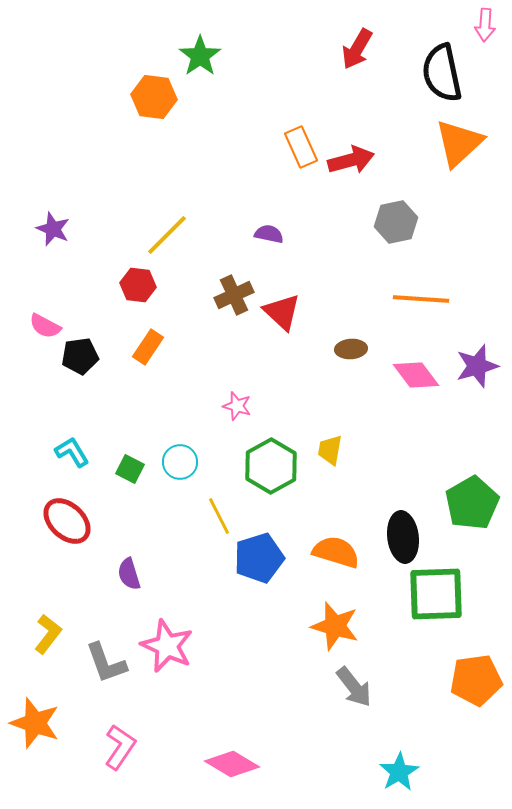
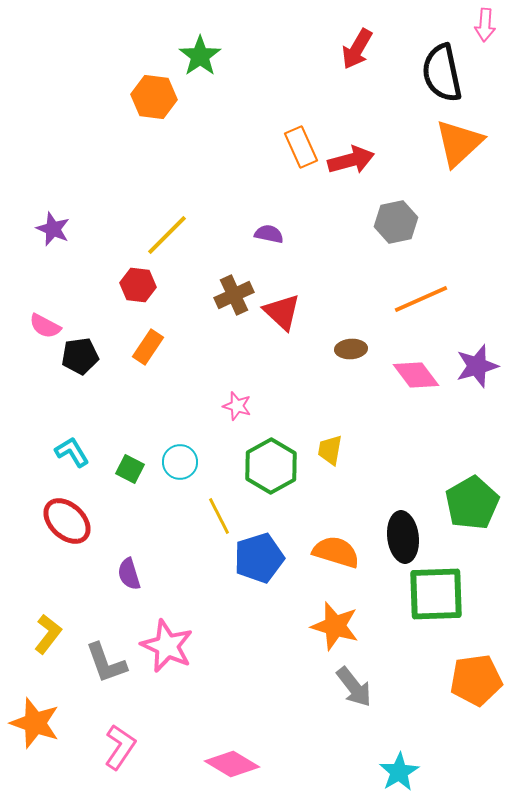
orange line at (421, 299): rotated 28 degrees counterclockwise
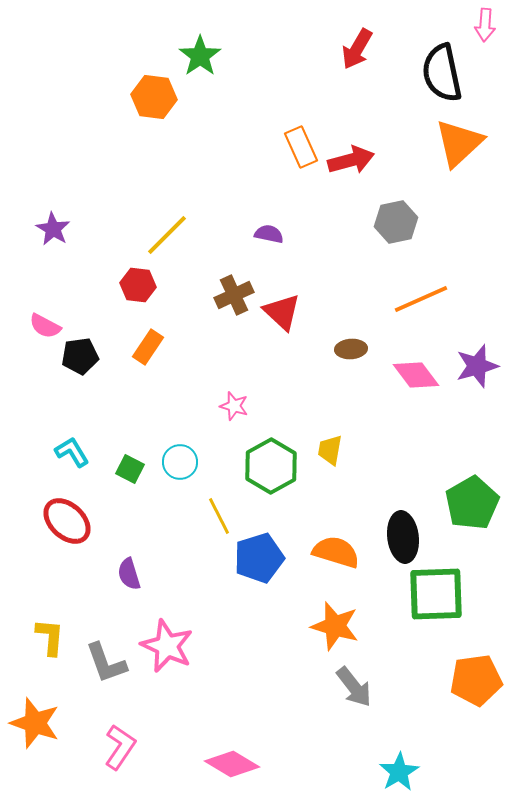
purple star at (53, 229): rotated 8 degrees clockwise
pink star at (237, 406): moved 3 px left
yellow L-shape at (48, 634): moved 2 px right, 3 px down; rotated 33 degrees counterclockwise
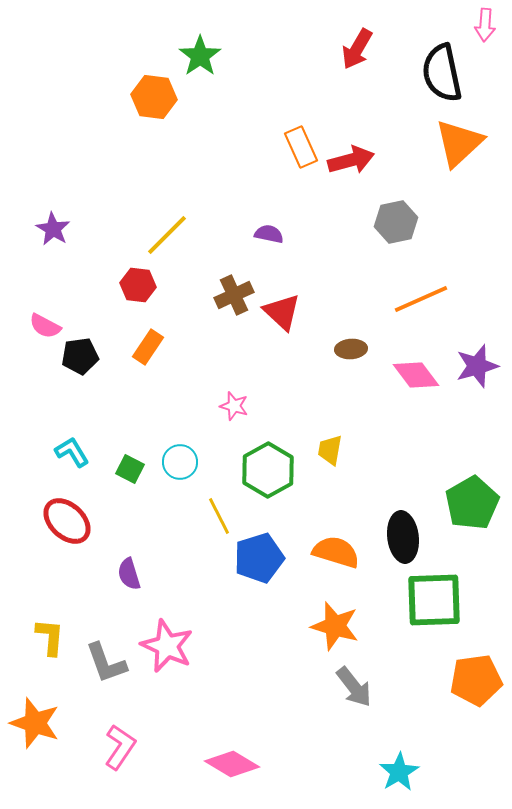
green hexagon at (271, 466): moved 3 px left, 4 px down
green square at (436, 594): moved 2 px left, 6 px down
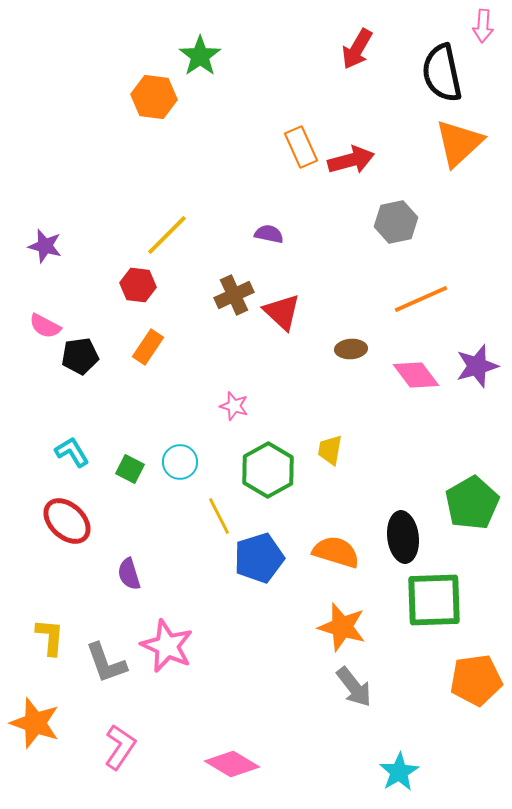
pink arrow at (485, 25): moved 2 px left, 1 px down
purple star at (53, 229): moved 8 px left, 17 px down; rotated 16 degrees counterclockwise
orange star at (335, 626): moved 7 px right, 1 px down
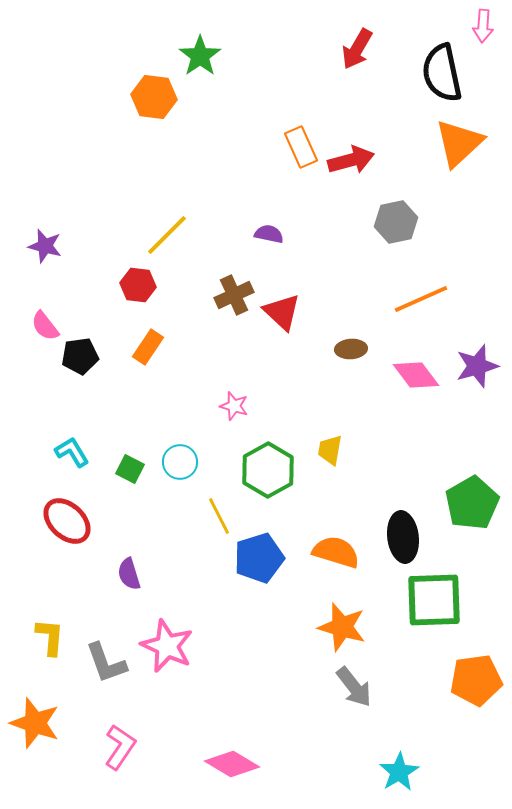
pink semicircle at (45, 326): rotated 24 degrees clockwise
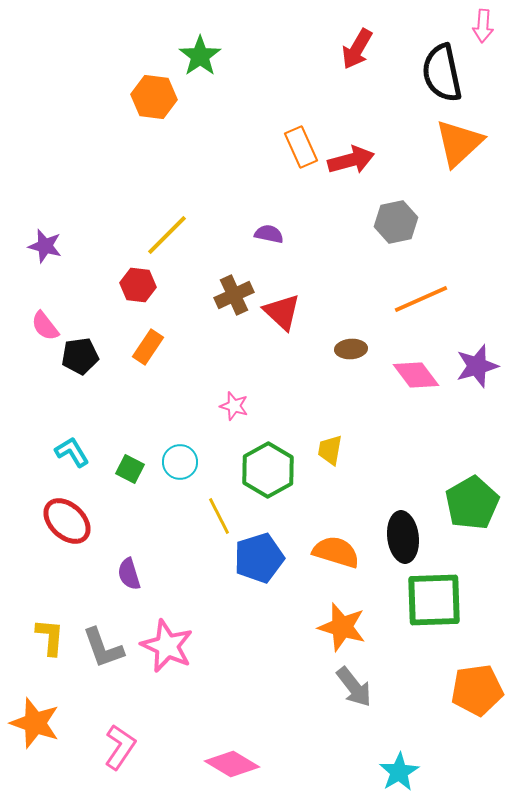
gray L-shape at (106, 663): moved 3 px left, 15 px up
orange pentagon at (476, 680): moved 1 px right, 10 px down
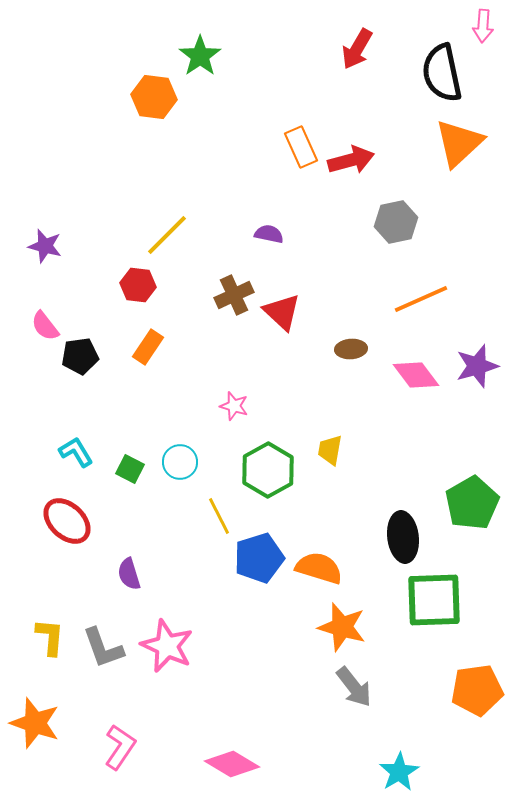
cyan L-shape at (72, 452): moved 4 px right
orange semicircle at (336, 552): moved 17 px left, 16 px down
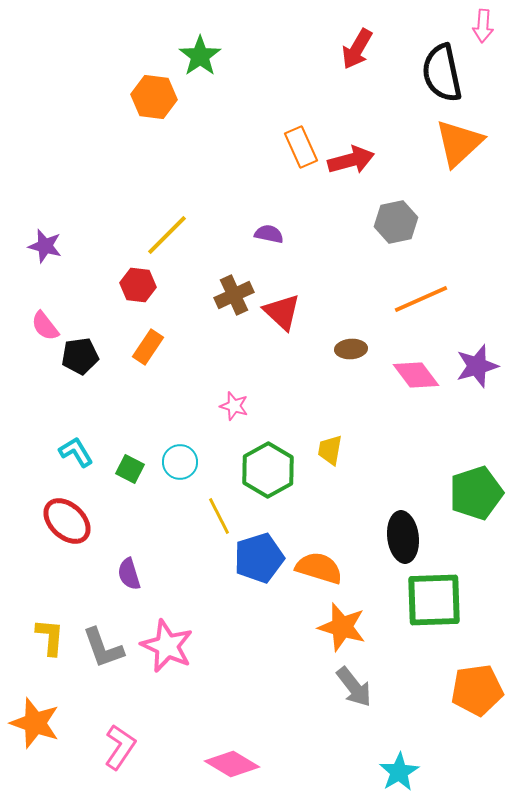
green pentagon at (472, 503): moved 4 px right, 10 px up; rotated 12 degrees clockwise
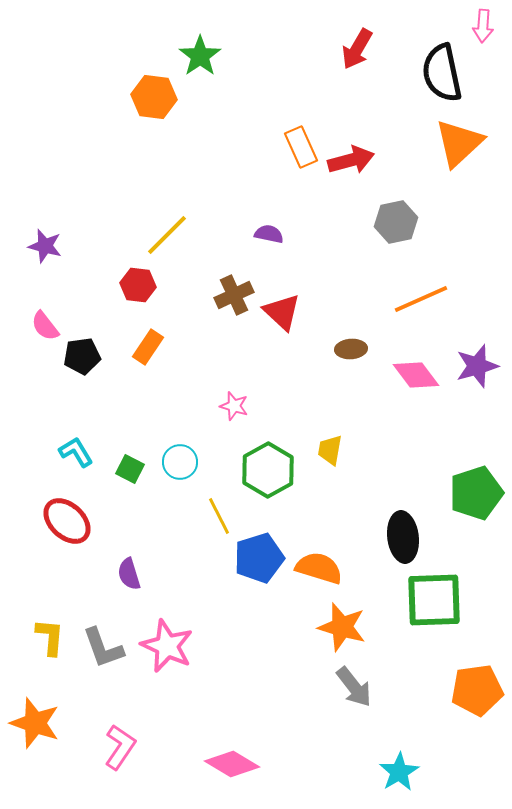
black pentagon at (80, 356): moved 2 px right
